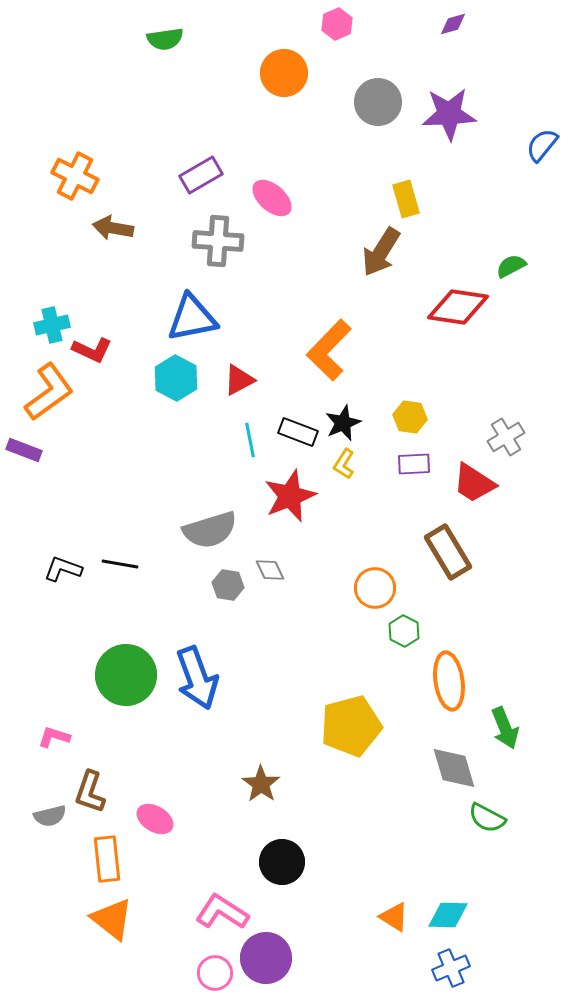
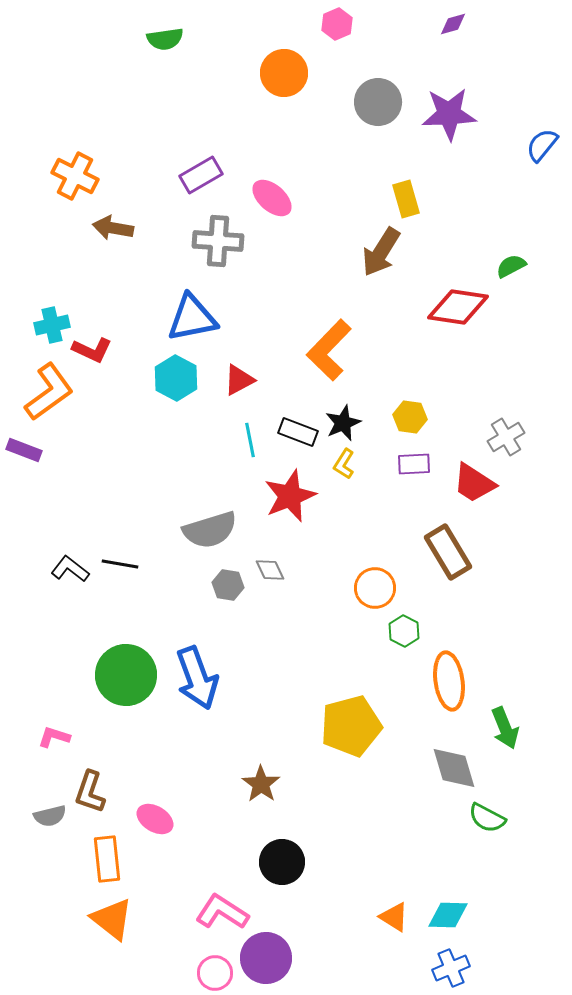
black L-shape at (63, 569): moved 7 px right; rotated 18 degrees clockwise
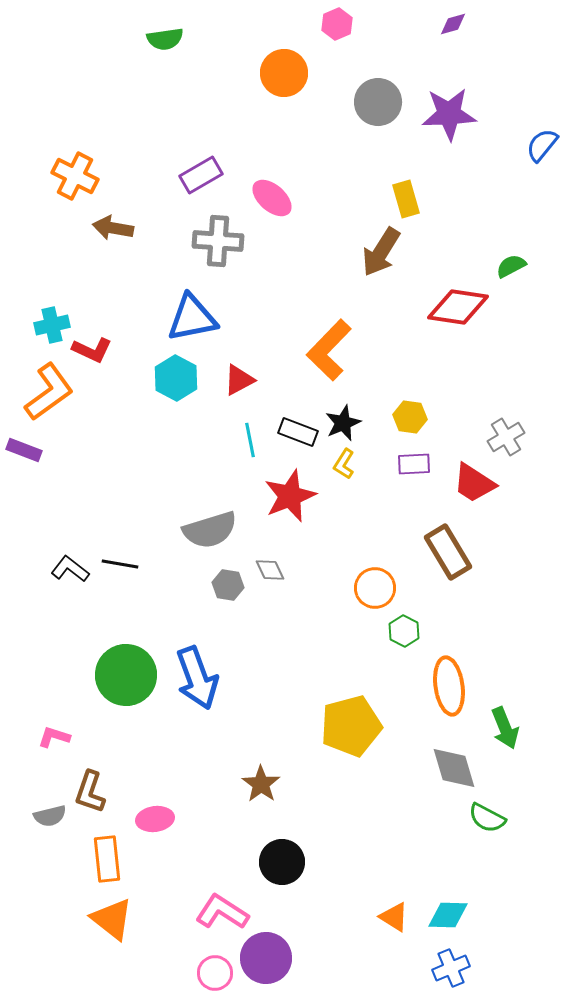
orange ellipse at (449, 681): moved 5 px down
pink ellipse at (155, 819): rotated 39 degrees counterclockwise
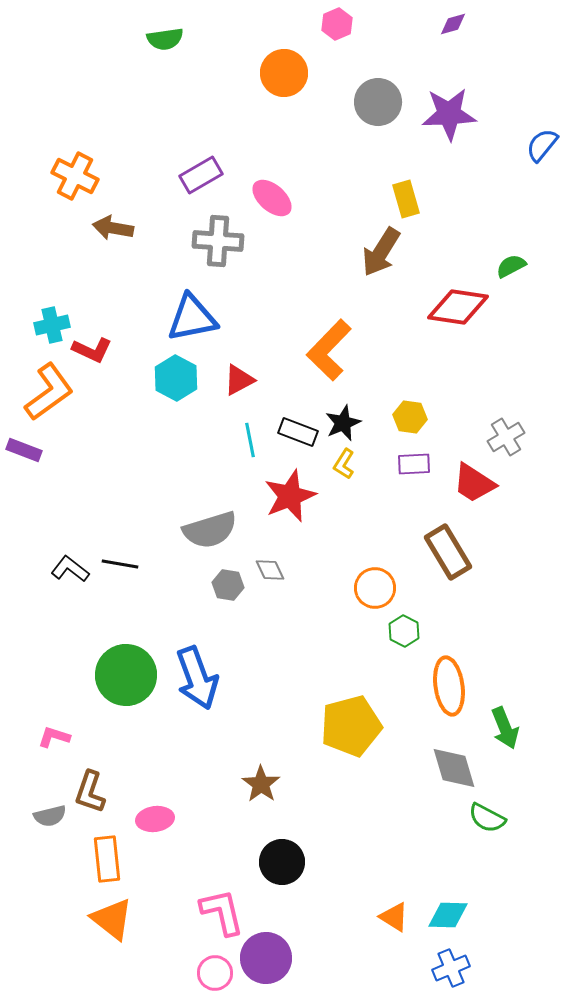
pink L-shape at (222, 912): rotated 44 degrees clockwise
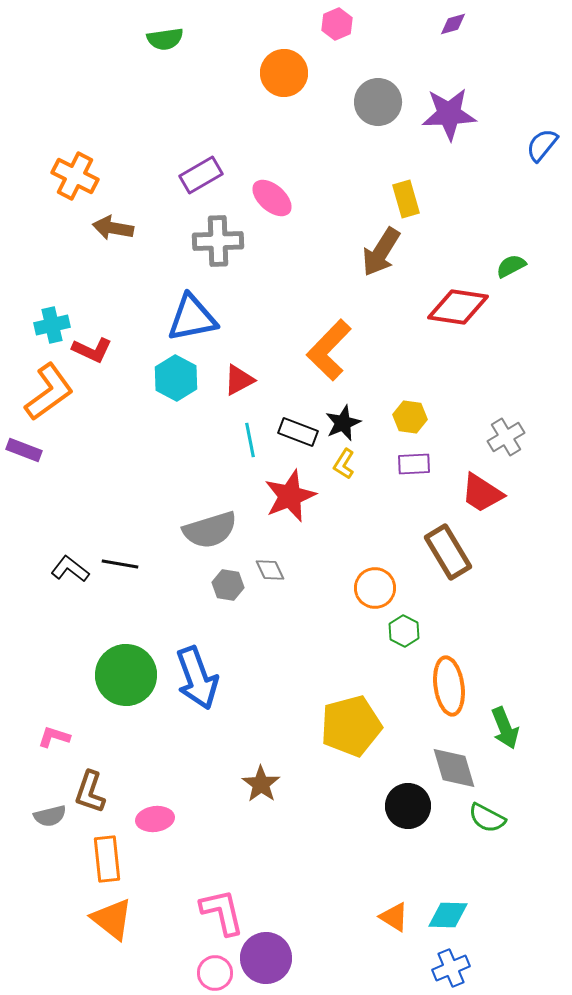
gray cross at (218, 241): rotated 6 degrees counterclockwise
red trapezoid at (474, 483): moved 8 px right, 10 px down
black circle at (282, 862): moved 126 px right, 56 px up
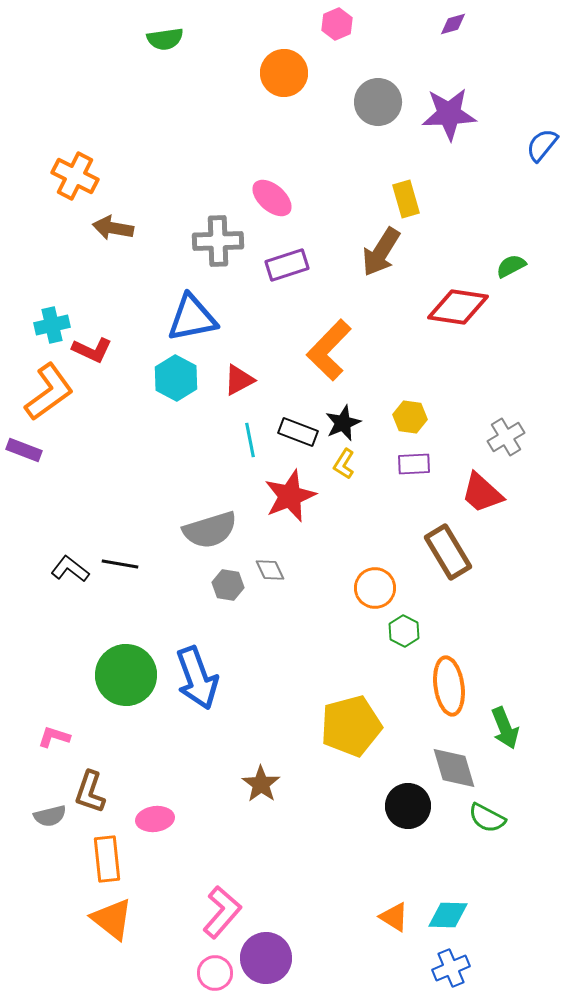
purple rectangle at (201, 175): moved 86 px right, 90 px down; rotated 12 degrees clockwise
red trapezoid at (482, 493): rotated 9 degrees clockwise
pink L-shape at (222, 912): rotated 54 degrees clockwise
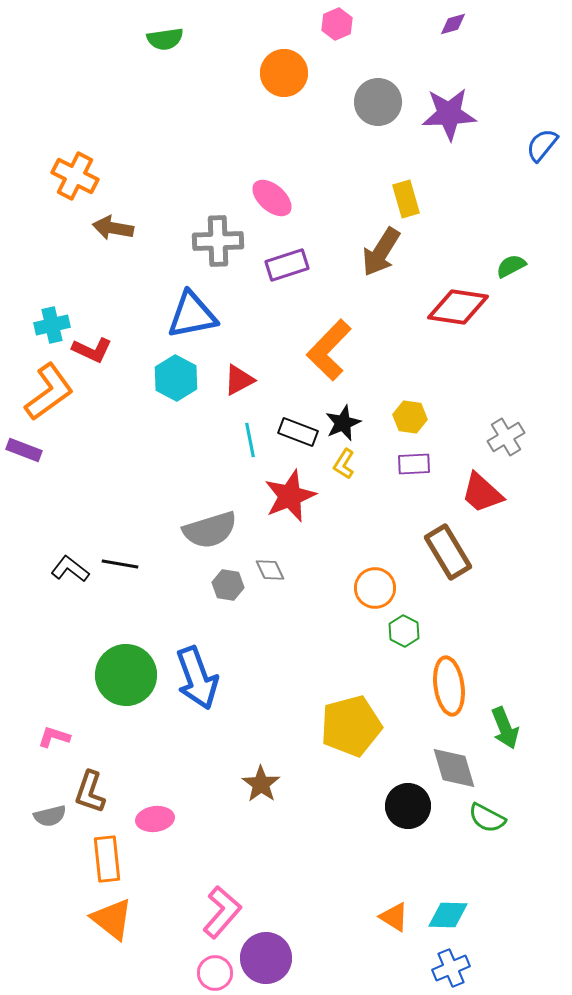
blue triangle at (192, 318): moved 3 px up
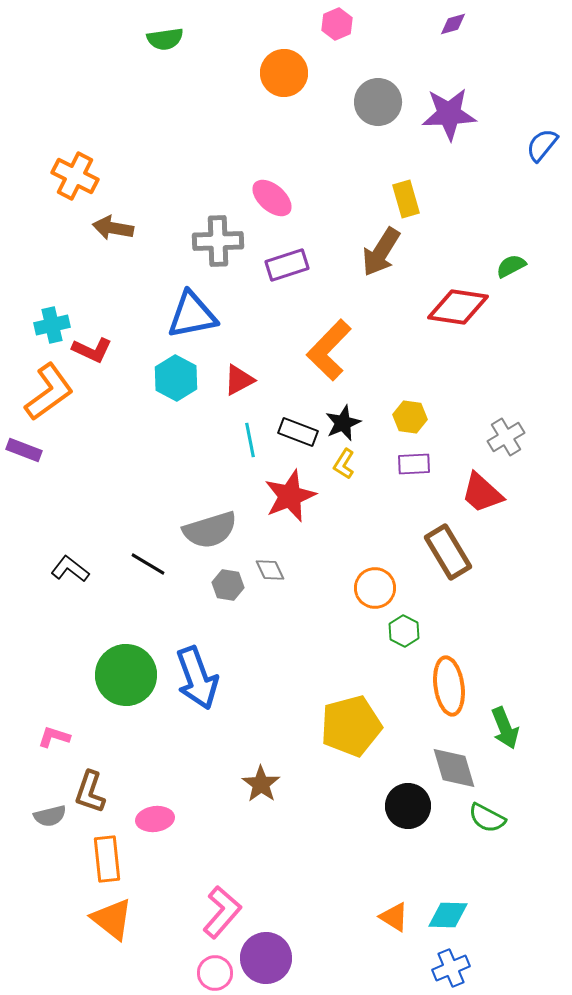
black line at (120, 564): moved 28 px right; rotated 21 degrees clockwise
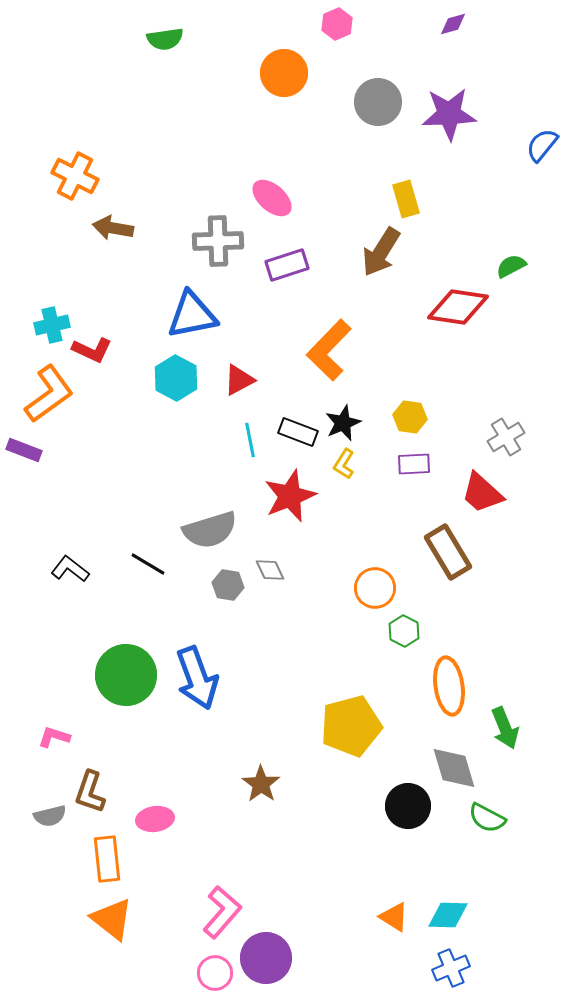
orange L-shape at (49, 392): moved 2 px down
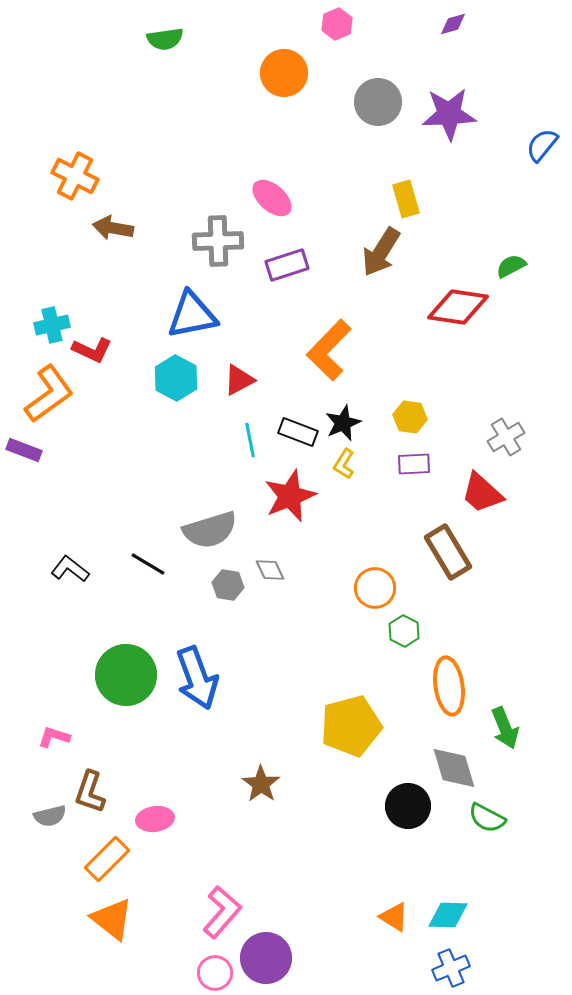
orange rectangle at (107, 859): rotated 51 degrees clockwise
